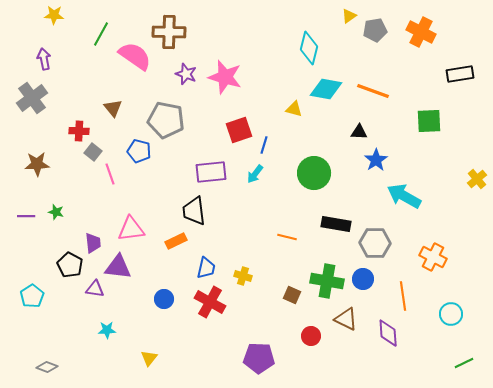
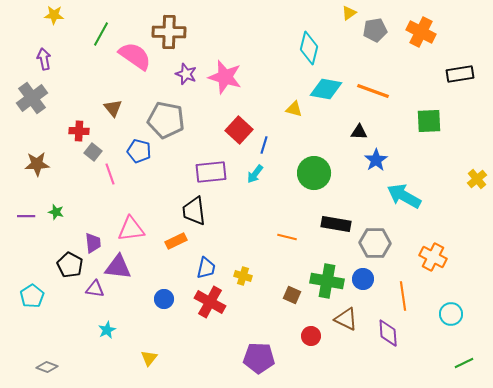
yellow triangle at (349, 16): moved 3 px up
red square at (239, 130): rotated 28 degrees counterclockwise
cyan star at (107, 330): rotated 24 degrees counterclockwise
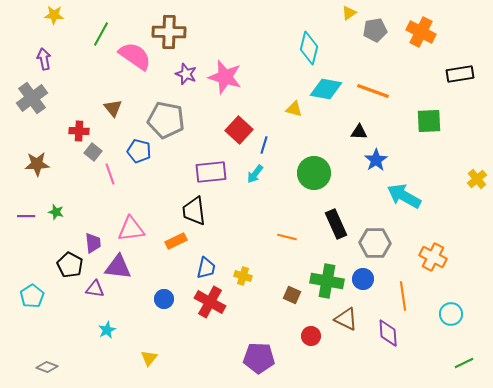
black rectangle at (336, 224): rotated 56 degrees clockwise
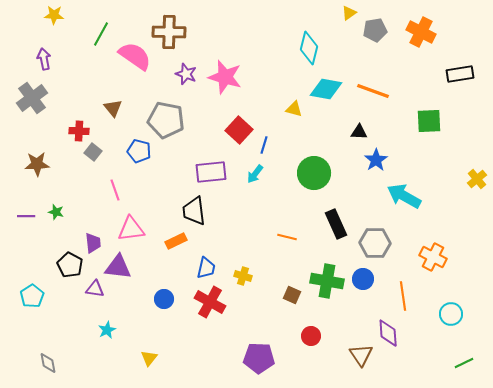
pink line at (110, 174): moved 5 px right, 16 px down
brown triangle at (346, 319): moved 15 px right, 36 px down; rotated 30 degrees clockwise
gray diamond at (47, 367): moved 1 px right, 4 px up; rotated 60 degrees clockwise
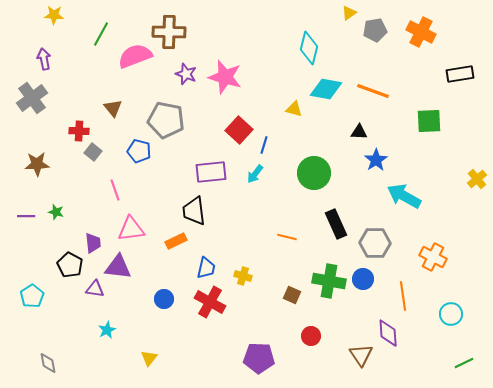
pink semicircle at (135, 56): rotated 56 degrees counterclockwise
green cross at (327, 281): moved 2 px right
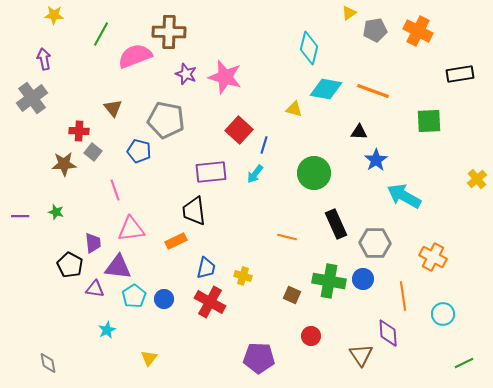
orange cross at (421, 32): moved 3 px left, 1 px up
brown star at (37, 164): moved 27 px right
purple line at (26, 216): moved 6 px left
cyan pentagon at (32, 296): moved 102 px right
cyan circle at (451, 314): moved 8 px left
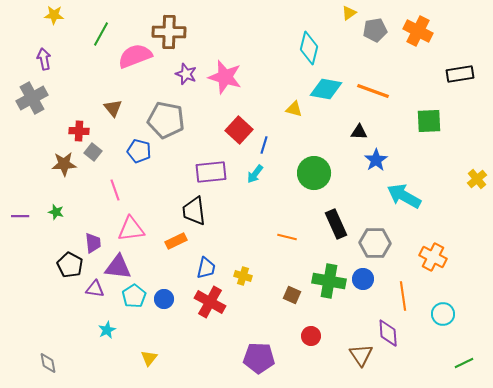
gray cross at (32, 98): rotated 8 degrees clockwise
